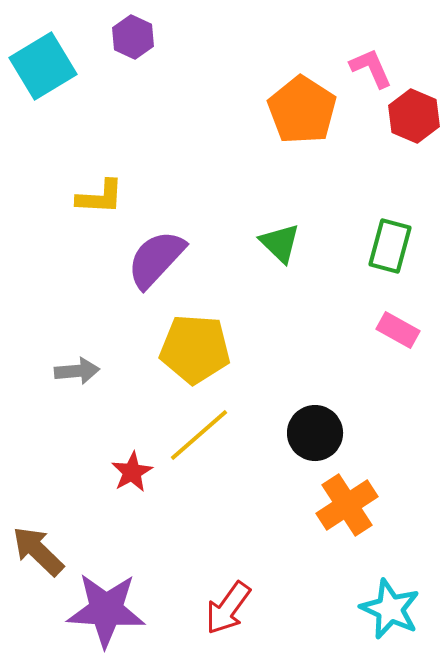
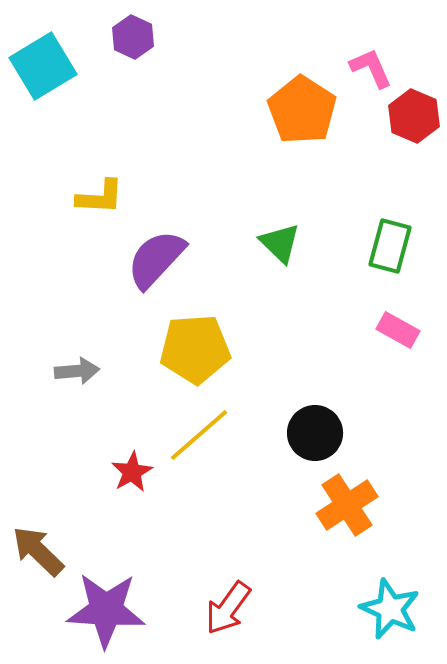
yellow pentagon: rotated 8 degrees counterclockwise
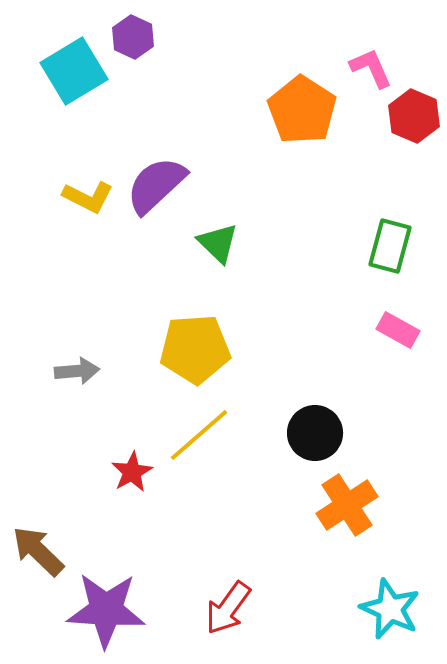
cyan square: moved 31 px right, 5 px down
yellow L-shape: moved 12 px left; rotated 24 degrees clockwise
green triangle: moved 62 px left
purple semicircle: moved 74 px up; rotated 4 degrees clockwise
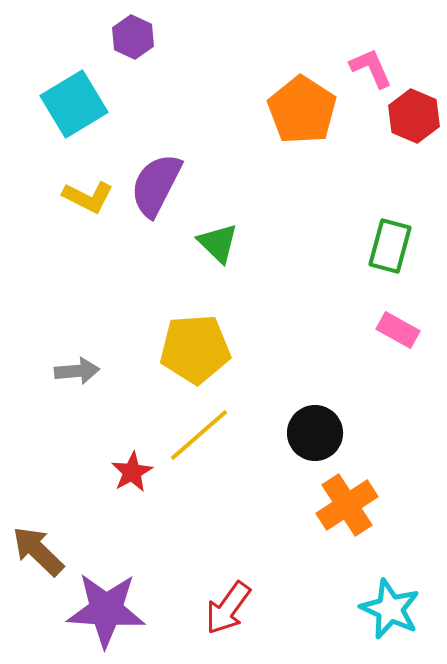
cyan square: moved 33 px down
purple semicircle: rotated 20 degrees counterclockwise
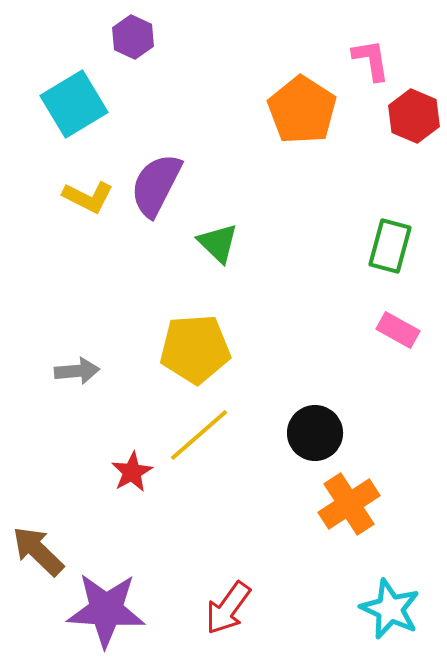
pink L-shape: moved 8 px up; rotated 15 degrees clockwise
orange cross: moved 2 px right, 1 px up
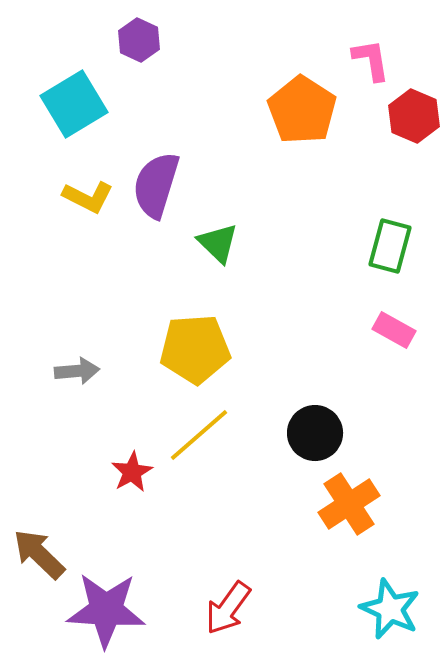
purple hexagon: moved 6 px right, 3 px down
purple semicircle: rotated 10 degrees counterclockwise
pink rectangle: moved 4 px left
brown arrow: moved 1 px right, 3 px down
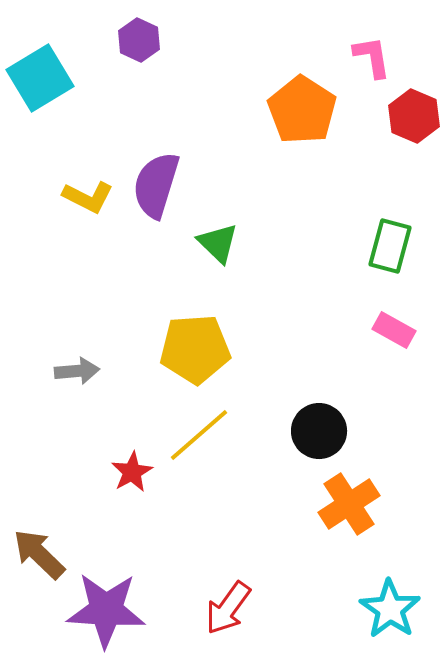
pink L-shape: moved 1 px right, 3 px up
cyan square: moved 34 px left, 26 px up
black circle: moved 4 px right, 2 px up
cyan star: rotated 10 degrees clockwise
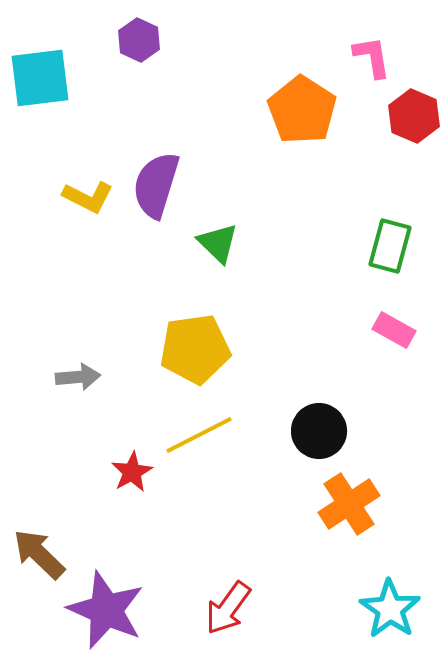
cyan square: rotated 24 degrees clockwise
yellow pentagon: rotated 4 degrees counterclockwise
gray arrow: moved 1 px right, 6 px down
yellow line: rotated 14 degrees clockwise
purple star: rotated 20 degrees clockwise
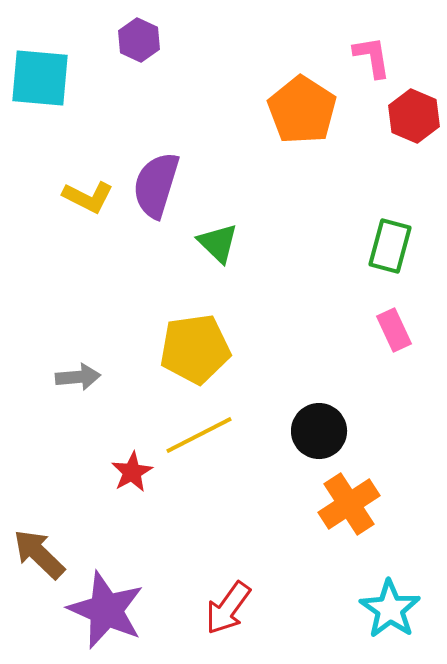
cyan square: rotated 12 degrees clockwise
pink rectangle: rotated 36 degrees clockwise
